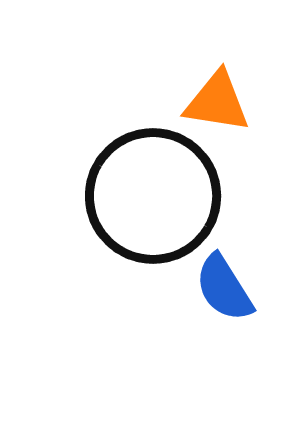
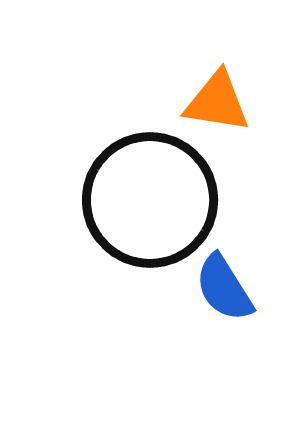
black circle: moved 3 px left, 4 px down
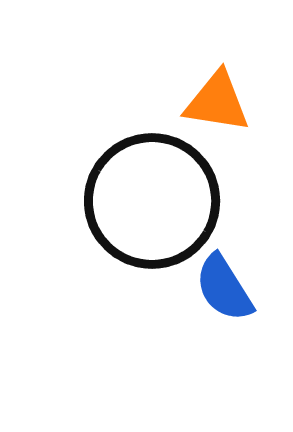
black circle: moved 2 px right, 1 px down
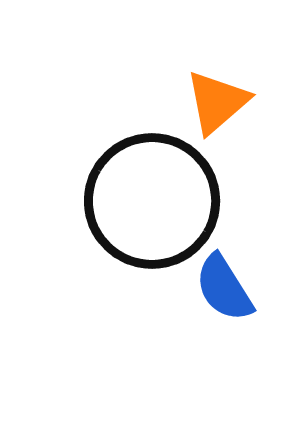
orange triangle: rotated 50 degrees counterclockwise
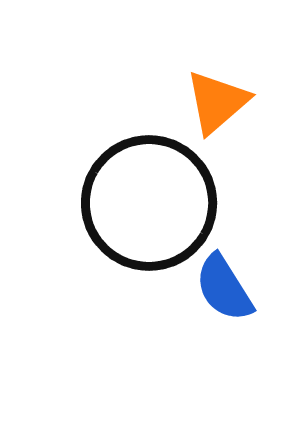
black circle: moved 3 px left, 2 px down
